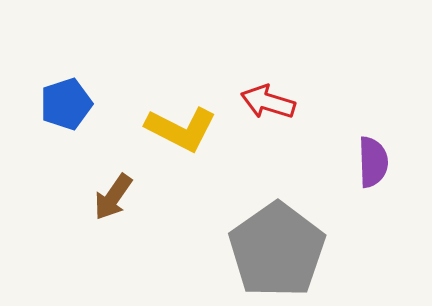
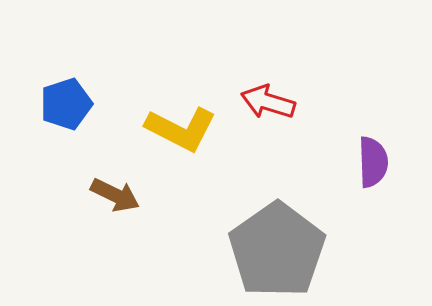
brown arrow: moved 2 px right, 2 px up; rotated 99 degrees counterclockwise
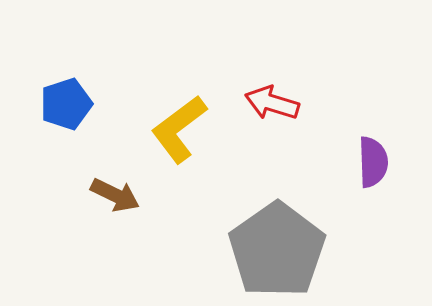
red arrow: moved 4 px right, 1 px down
yellow L-shape: moved 2 px left; rotated 116 degrees clockwise
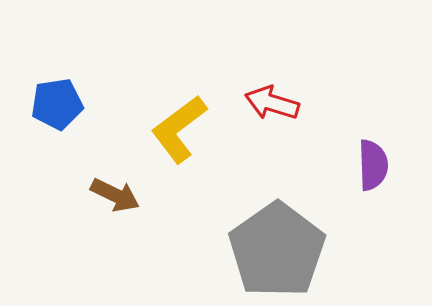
blue pentagon: moved 9 px left; rotated 9 degrees clockwise
purple semicircle: moved 3 px down
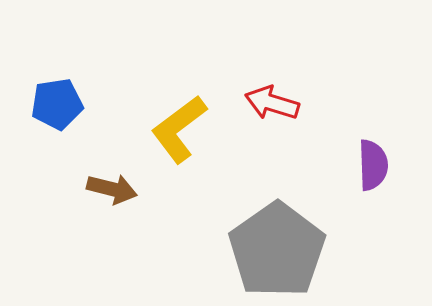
brown arrow: moved 3 px left, 6 px up; rotated 12 degrees counterclockwise
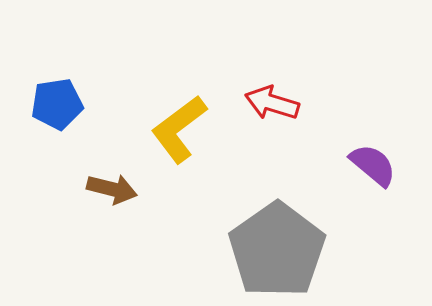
purple semicircle: rotated 48 degrees counterclockwise
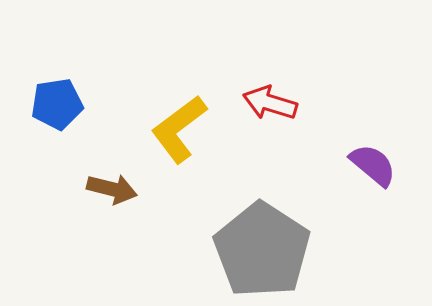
red arrow: moved 2 px left
gray pentagon: moved 15 px left; rotated 4 degrees counterclockwise
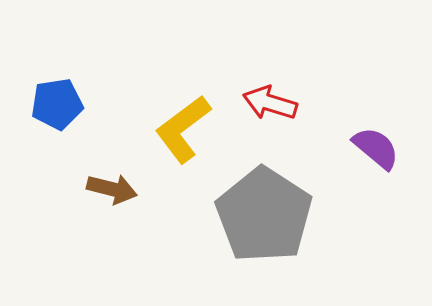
yellow L-shape: moved 4 px right
purple semicircle: moved 3 px right, 17 px up
gray pentagon: moved 2 px right, 35 px up
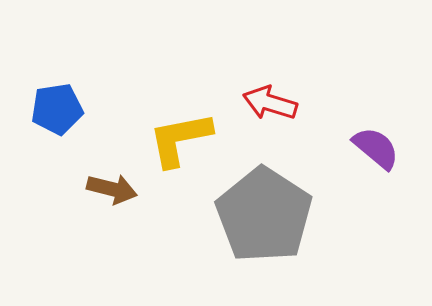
blue pentagon: moved 5 px down
yellow L-shape: moved 3 px left, 10 px down; rotated 26 degrees clockwise
